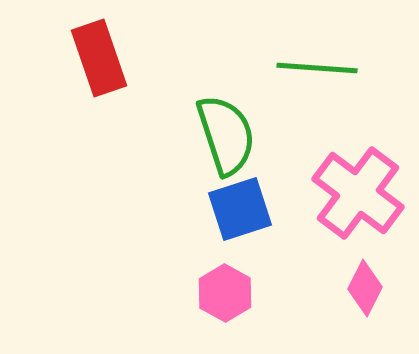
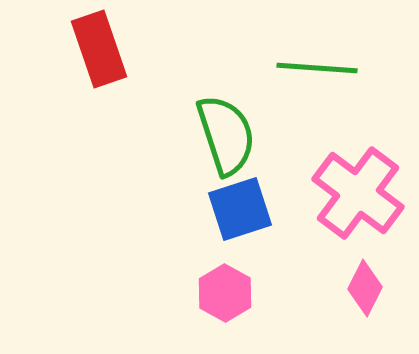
red rectangle: moved 9 px up
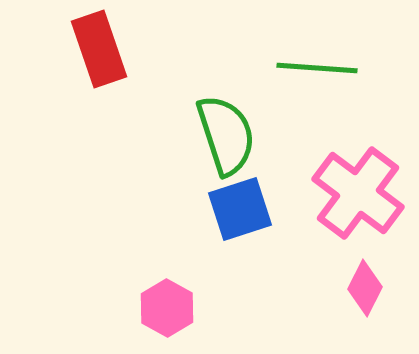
pink hexagon: moved 58 px left, 15 px down
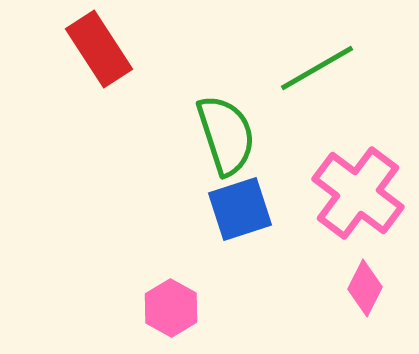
red rectangle: rotated 14 degrees counterclockwise
green line: rotated 34 degrees counterclockwise
pink hexagon: moved 4 px right
